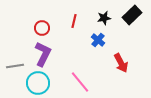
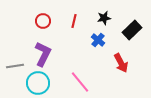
black rectangle: moved 15 px down
red circle: moved 1 px right, 7 px up
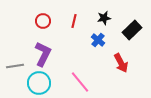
cyan circle: moved 1 px right
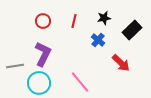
red arrow: rotated 18 degrees counterclockwise
